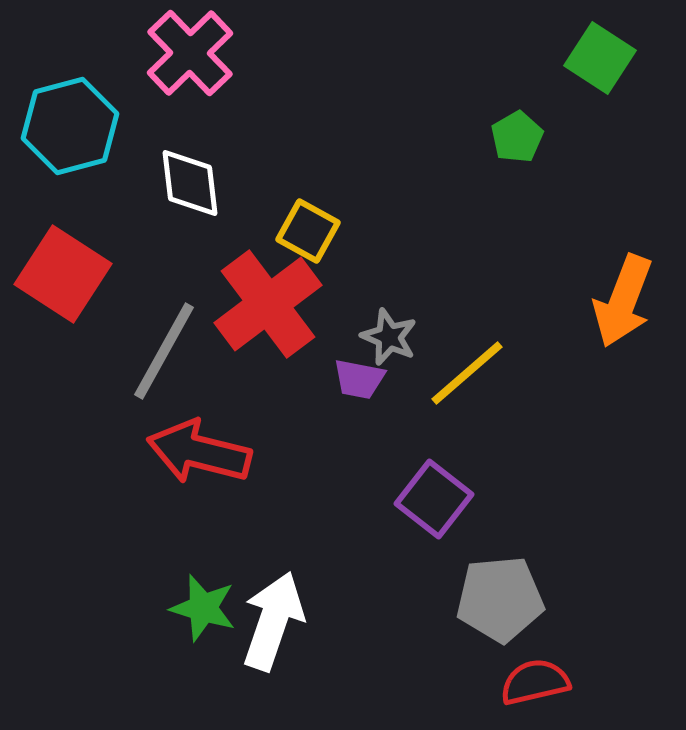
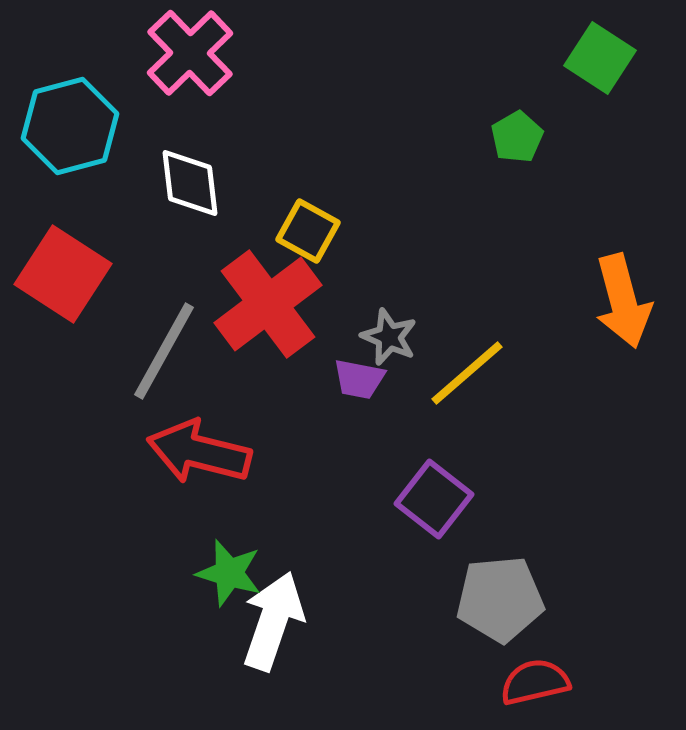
orange arrow: rotated 36 degrees counterclockwise
green star: moved 26 px right, 35 px up
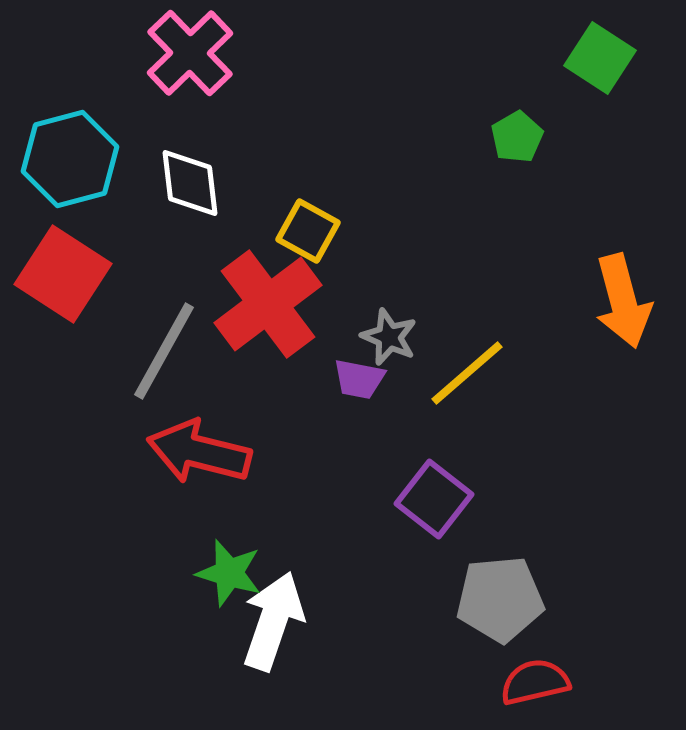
cyan hexagon: moved 33 px down
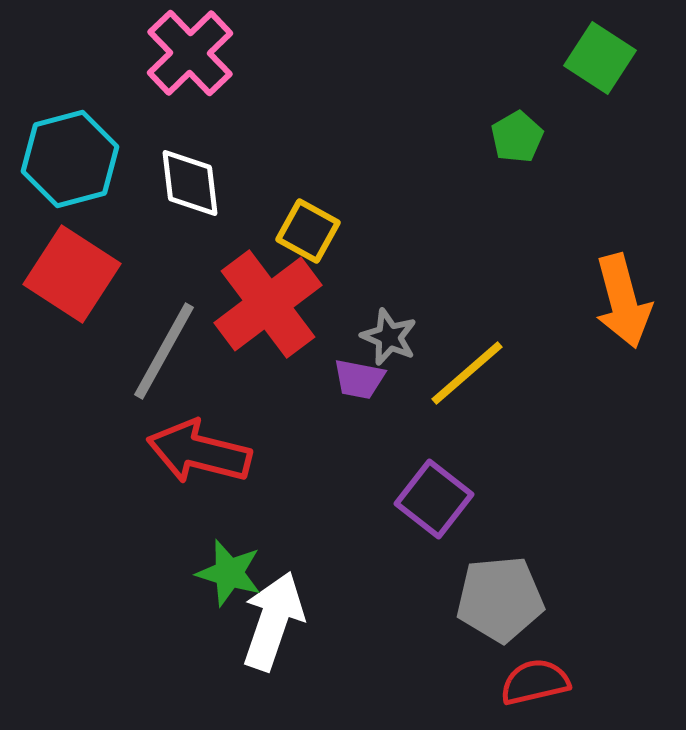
red square: moved 9 px right
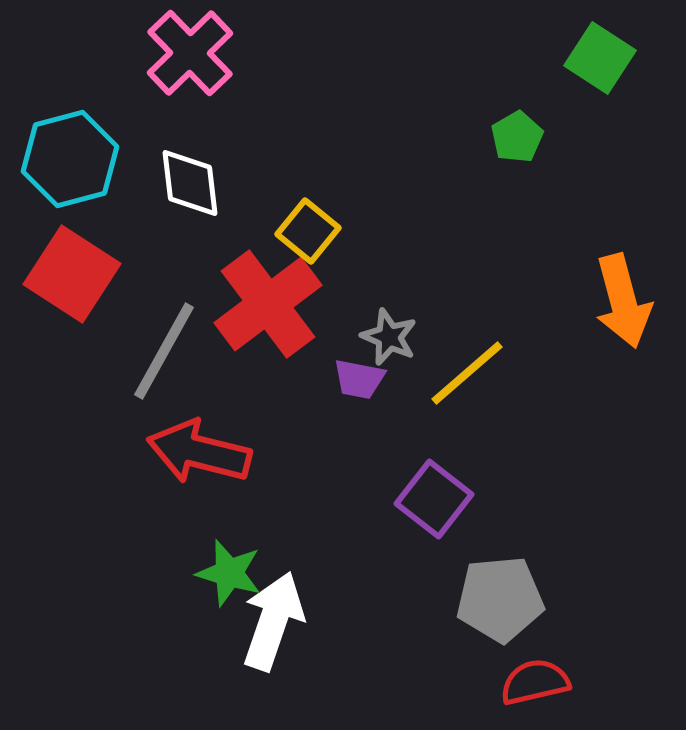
yellow square: rotated 10 degrees clockwise
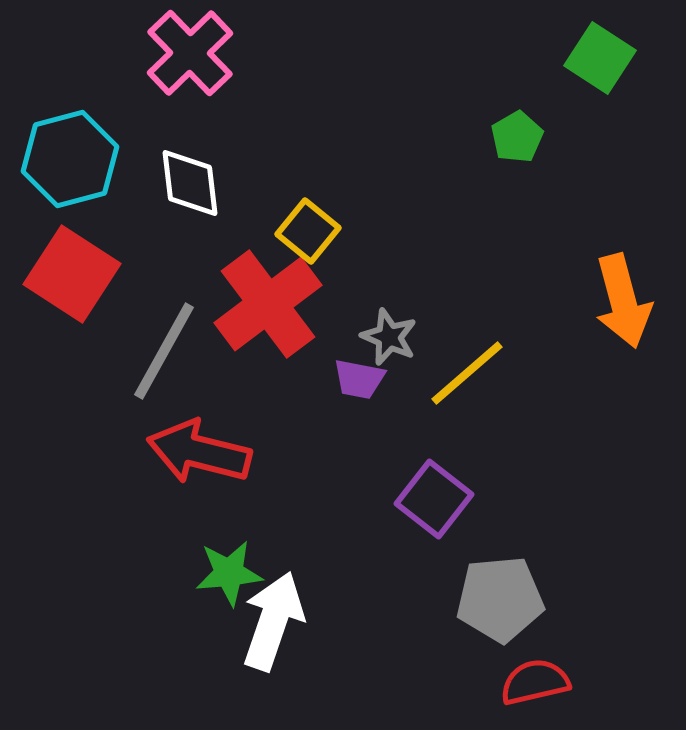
green star: rotated 22 degrees counterclockwise
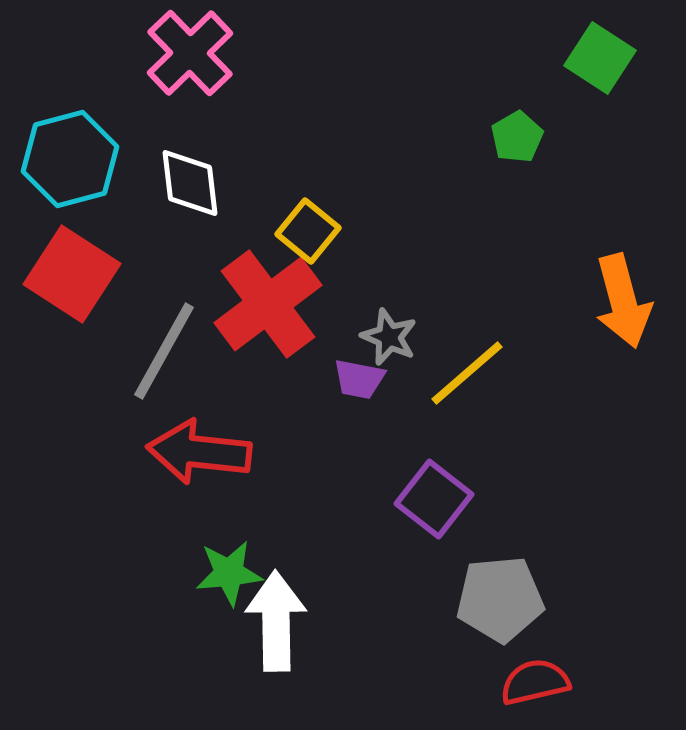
red arrow: rotated 8 degrees counterclockwise
white arrow: moved 3 px right; rotated 20 degrees counterclockwise
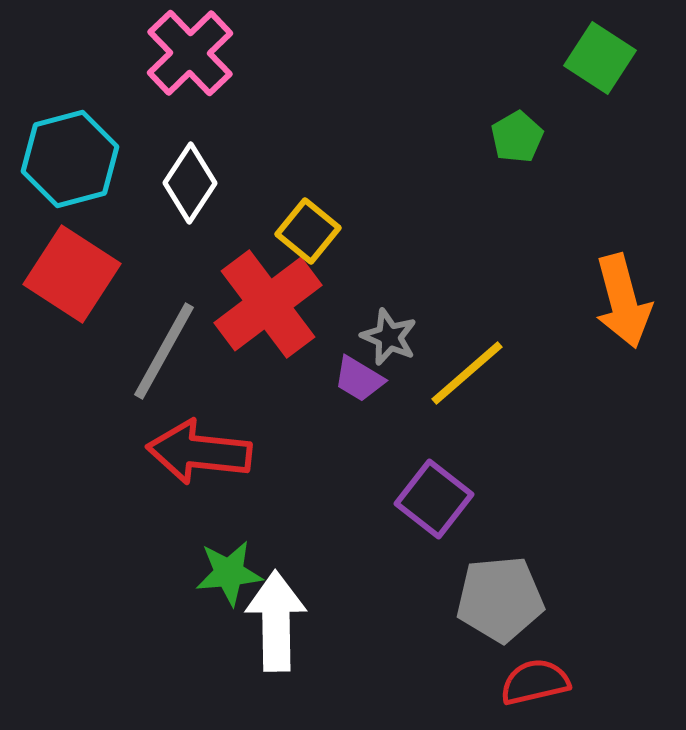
white diamond: rotated 40 degrees clockwise
purple trapezoid: rotated 20 degrees clockwise
